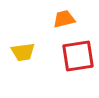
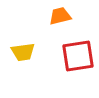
orange trapezoid: moved 4 px left, 3 px up
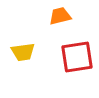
red square: moved 1 px left, 1 px down
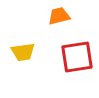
orange trapezoid: moved 1 px left
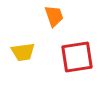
orange trapezoid: moved 5 px left; rotated 85 degrees clockwise
